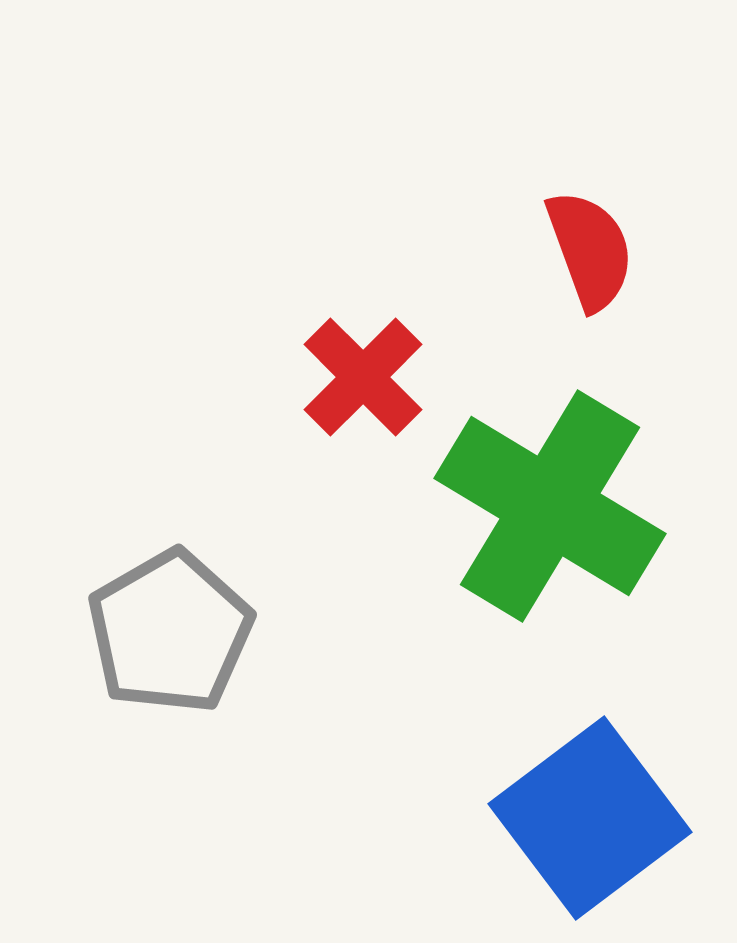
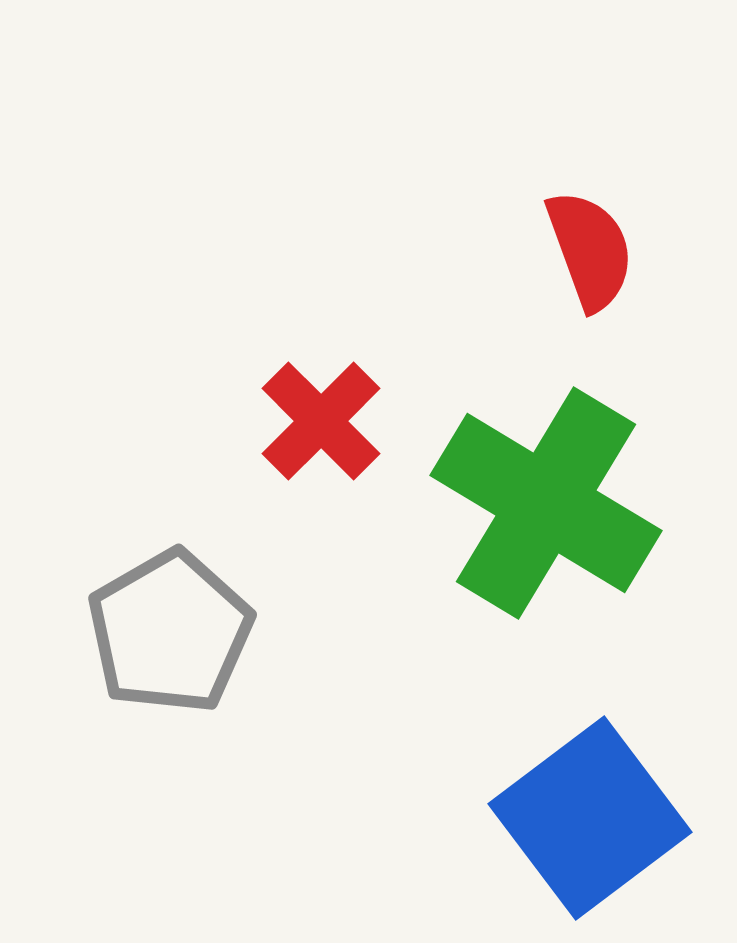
red cross: moved 42 px left, 44 px down
green cross: moved 4 px left, 3 px up
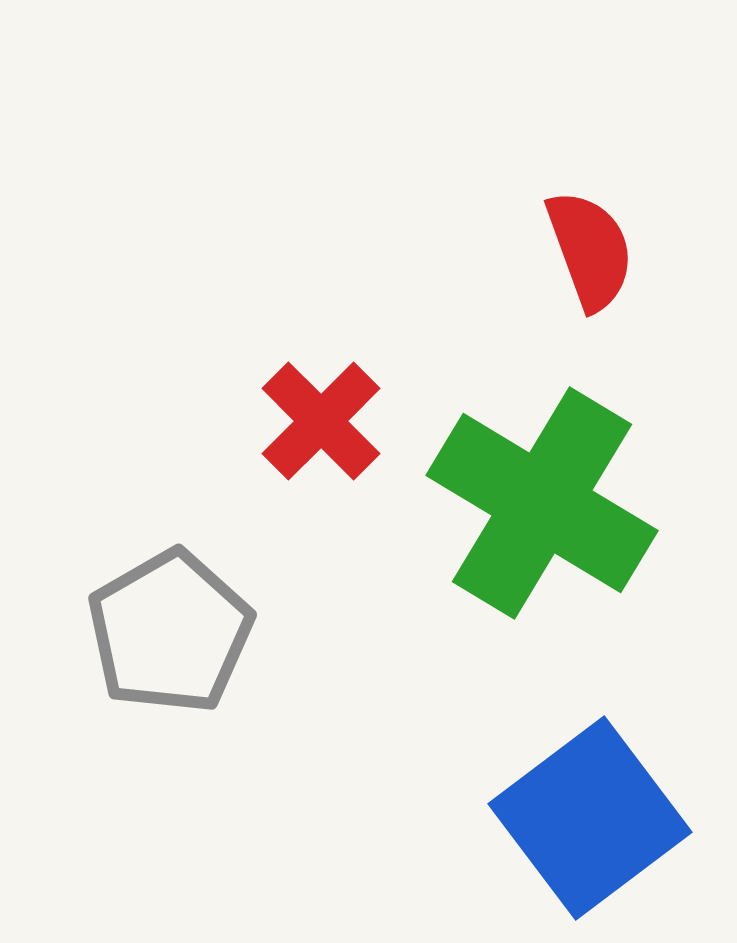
green cross: moved 4 px left
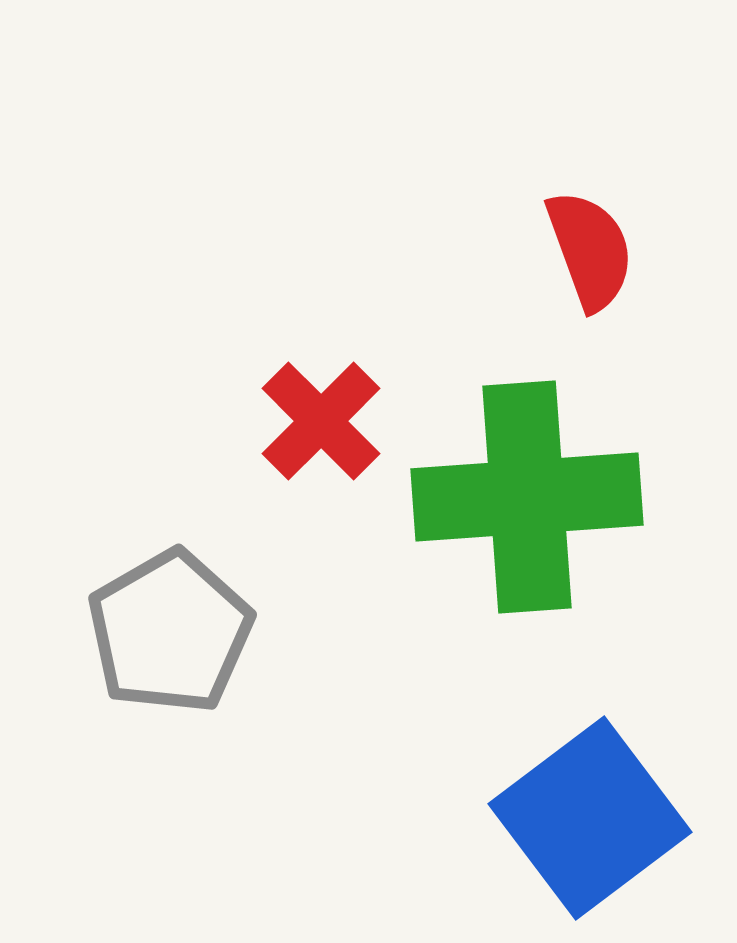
green cross: moved 15 px left, 6 px up; rotated 35 degrees counterclockwise
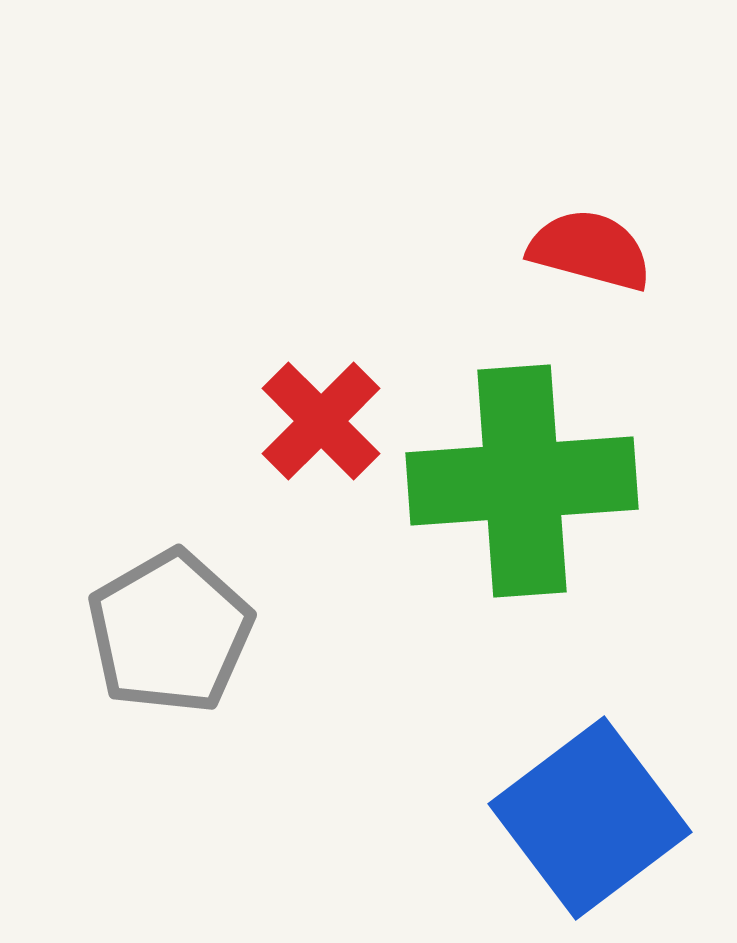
red semicircle: rotated 55 degrees counterclockwise
green cross: moved 5 px left, 16 px up
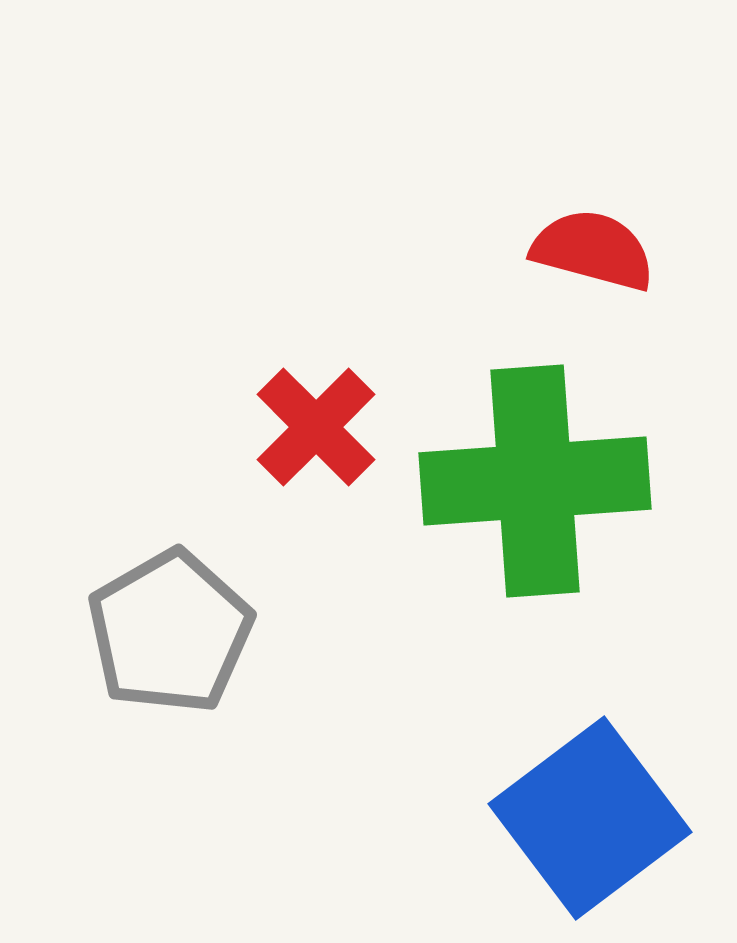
red semicircle: moved 3 px right
red cross: moved 5 px left, 6 px down
green cross: moved 13 px right
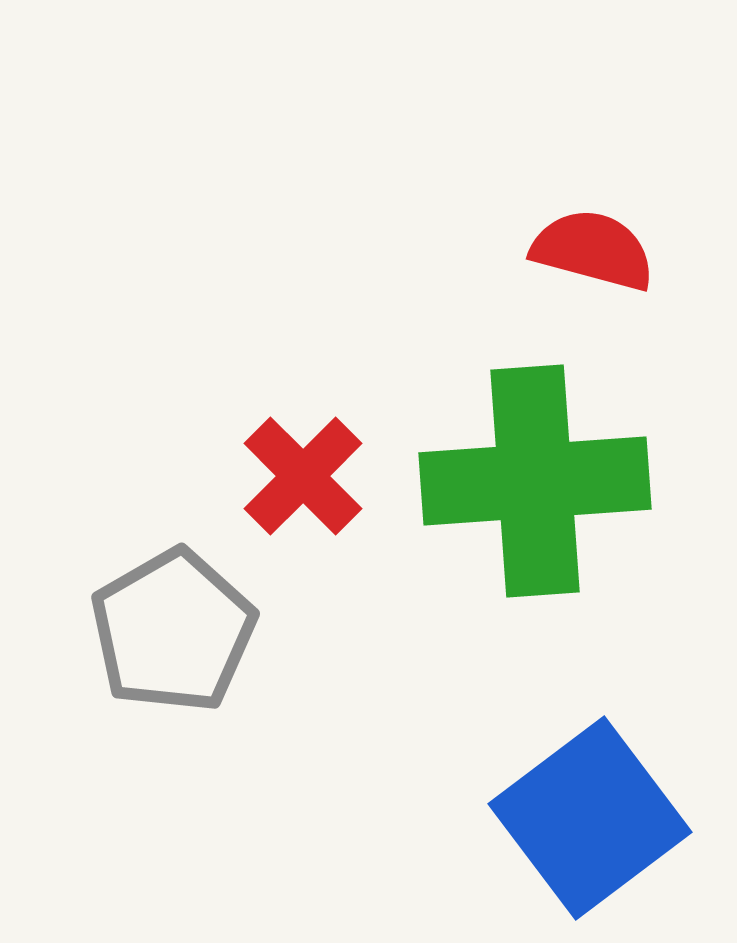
red cross: moved 13 px left, 49 px down
gray pentagon: moved 3 px right, 1 px up
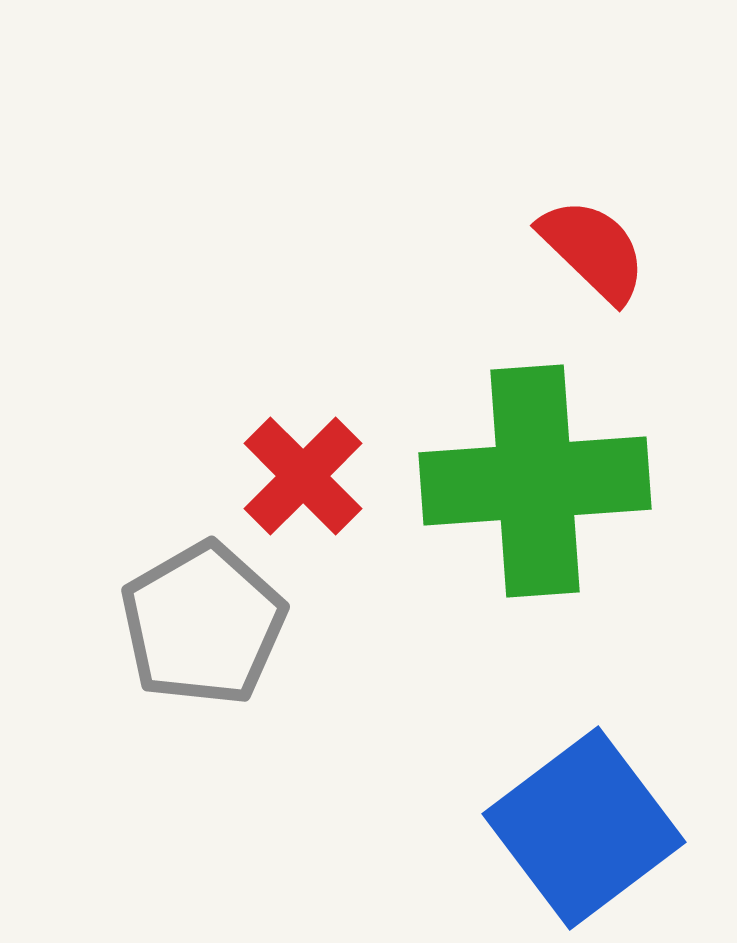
red semicircle: rotated 29 degrees clockwise
gray pentagon: moved 30 px right, 7 px up
blue square: moved 6 px left, 10 px down
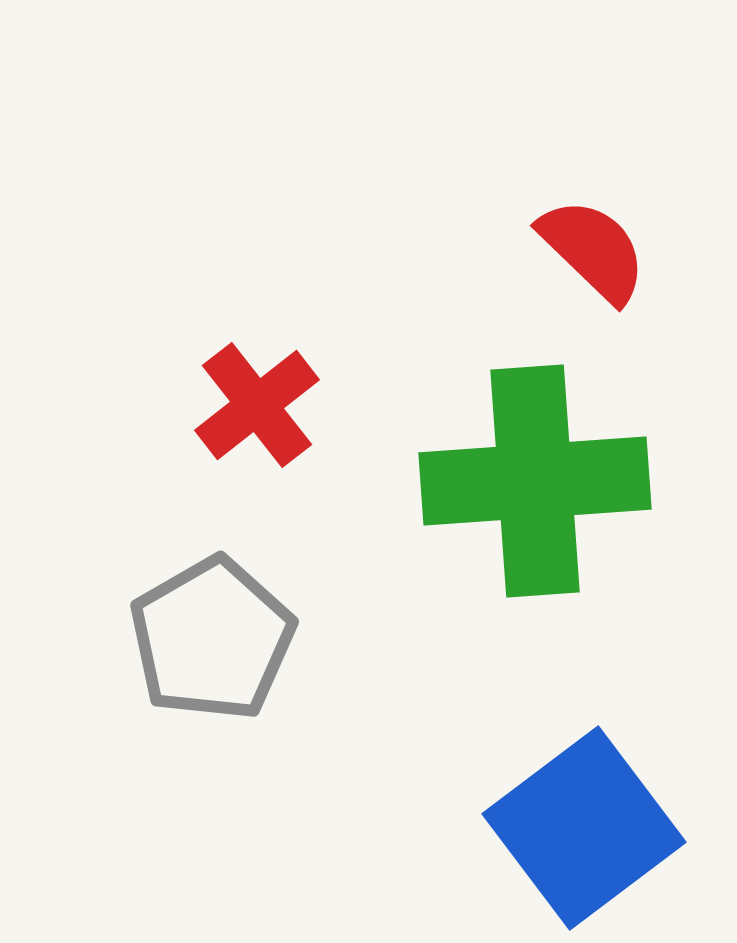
red cross: moved 46 px left, 71 px up; rotated 7 degrees clockwise
gray pentagon: moved 9 px right, 15 px down
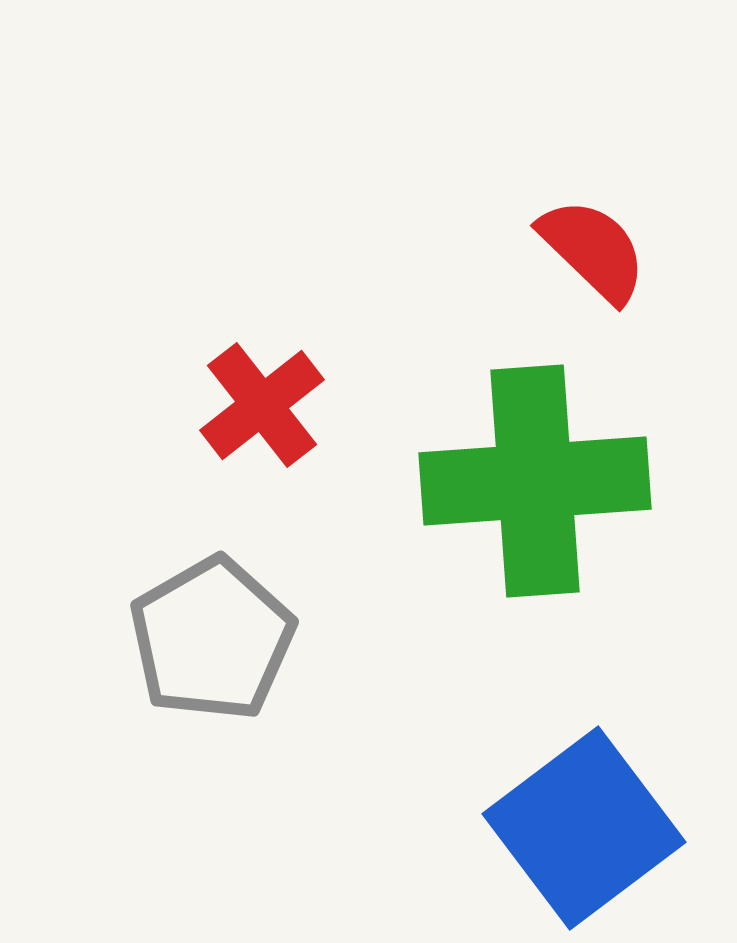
red cross: moved 5 px right
